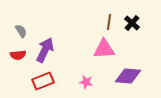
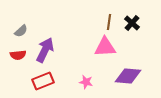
gray semicircle: rotated 80 degrees clockwise
pink triangle: moved 1 px right, 2 px up
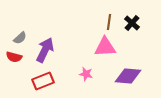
gray semicircle: moved 1 px left, 7 px down
red semicircle: moved 4 px left, 2 px down; rotated 21 degrees clockwise
pink star: moved 8 px up
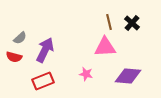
brown line: rotated 21 degrees counterclockwise
